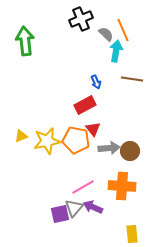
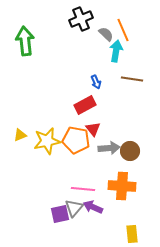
yellow triangle: moved 1 px left, 1 px up
pink line: moved 2 px down; rotated 35 degrees clockwise
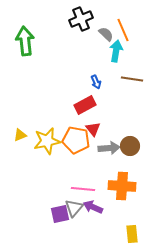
brown circle: moved 5 px up
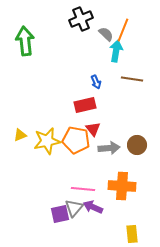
orange line: rotated 45 degrees clockwise
red rectangle: rotated 15 degrees clockwise
brown circle: moved 7 px right, 1 px up
